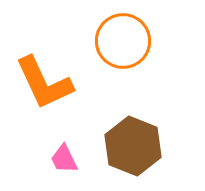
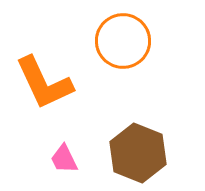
brown hexagon: moved 5 px right, 7 px down
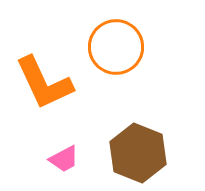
orange circle: moved 7 px left, 6 px down
pink trapezoid: rotated 92 degrees counterclockwise
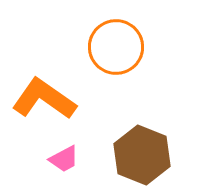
orange L-shape: moved 16 px down; rotated 150 degrees clockwise
brown hexagon: moved 4 px right, 2 px down
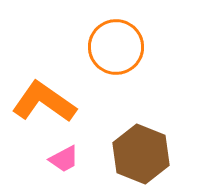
orange L-shape: moved 3 px down
brown hexagon: moved 1 px left, 1 px up
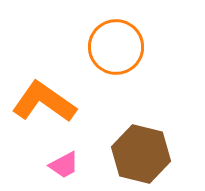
brown hexagon: rotated 8 degrees counterclockwise
pink trapezoid: moved 6 px down
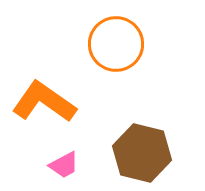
orange circle: moved 3 px up
brown hexagon: moved 1 px right, 1 px up
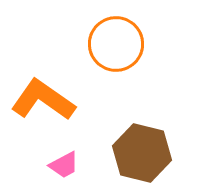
orange L-shape: moved 1 px left, 2 px up
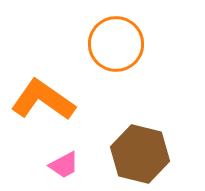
brown hexagon: moved 2 px left, 1 px down
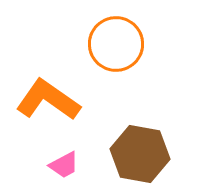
orange L-shape: moved 5 px right
brown hexagon: rotated 4 degrees counterclockwise
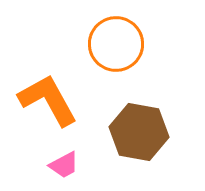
orange L-shape: rotated 26 degrees clockwise
brown hexagon: moved 1 px left, 22 px up
